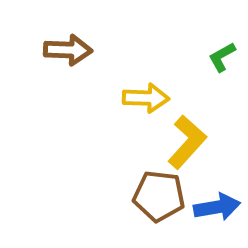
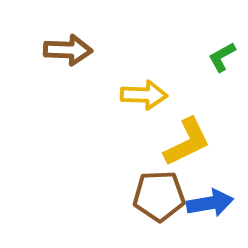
yellow arrow: moved 2 px left, 3 px up
yellow L-shape: rotated 22 degrees clockwise
brown pentagon: rotated 9 degrees counterclockwise
blue arrow: moved 7 px left, 4 px up
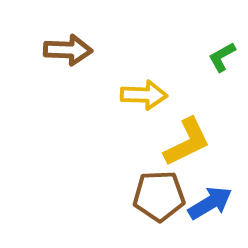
blue arrow: rotated 21 degrees counterclockwise
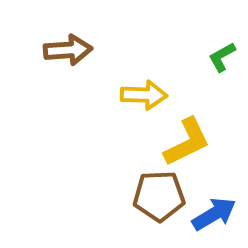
brown arrow: rotated 6 degrees counterclockwise
blue arrow: moved 4 px right, 11 px down
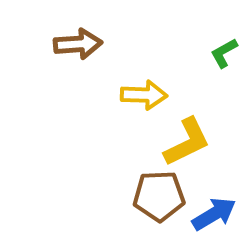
brown arrow: moved 10 px right, 6 px up
green L-shape: moved 2 px right, 4 px up
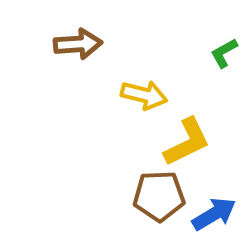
yellow arrow: rotated 12 degrees clockwise
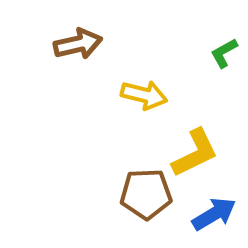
brown arrow: rotated 9 degrees counterclockwise
yellow L-shape: moved 8 px right, 11 px down
brown pentagon: moved 13 px left, 2 px up
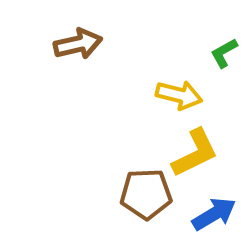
yellow arrow: moved 35 px right
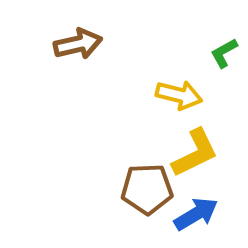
brown pentagon: moved 1 px right, 5 px up
blue arrow: moved 18 px left
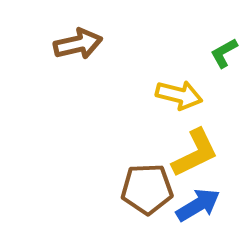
blue arrow: moved 2 px right, 9 px up
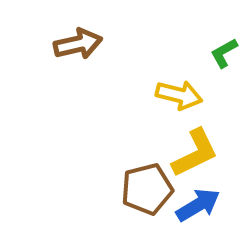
brown pentagon: rotated 12 degrees counterclockwise
